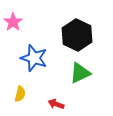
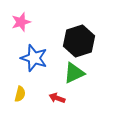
pink star: moved 8 px right; rotated 18 degrees clockwise
black hexagon: moved 2 px right, 6 px down; rotated 16 degrees clockwise
green triangle: moved 6 px left
red arrow: moved 1 px right, 6 px up
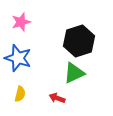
blue star: moved 16 px left
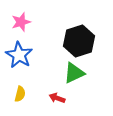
blue star: moved 1 px right, 3 px up; rotated 12 degrees clockwise
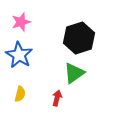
black hexagon: moved 3 px up
green triangle: rotated 10 degrees counterclockwise
red arrow: rotated 84 degrees clockwise
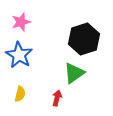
black hexagon: moved 5 px right, 1 px down
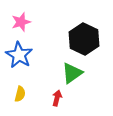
black hexagon: rotated 16 degrees counterclockwise
green triangle: moved 2 px left
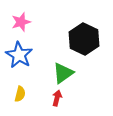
green triangle: moved 9 px left
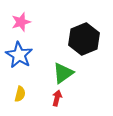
black hexagon: rotated 12 degrees clockwise
